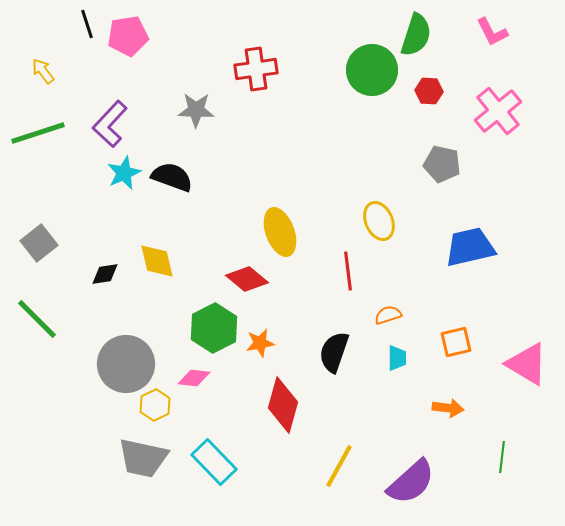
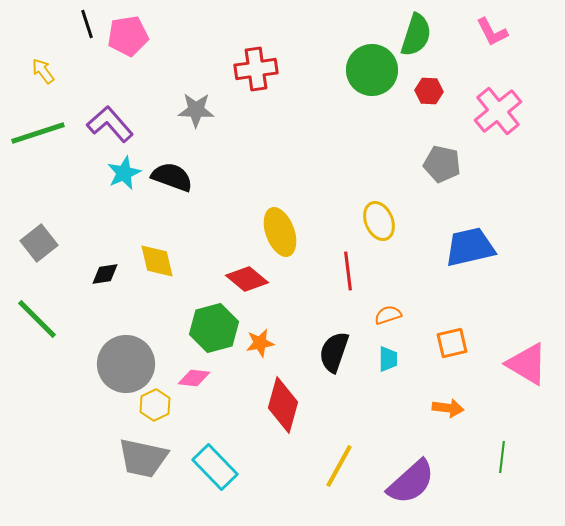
purple L-shape at (110, 124): rotated 96 degrees clockwise
green hexagon at (214, 328): rotated 12 degrees clockwise
orange square at (456, 342): moved 4 px left, 1 px down
cyan trapezoid at (397, 358): moved 9 px left, 1 px down
cyan rectangle at (214, 462): moved 1 px right, 5 px down
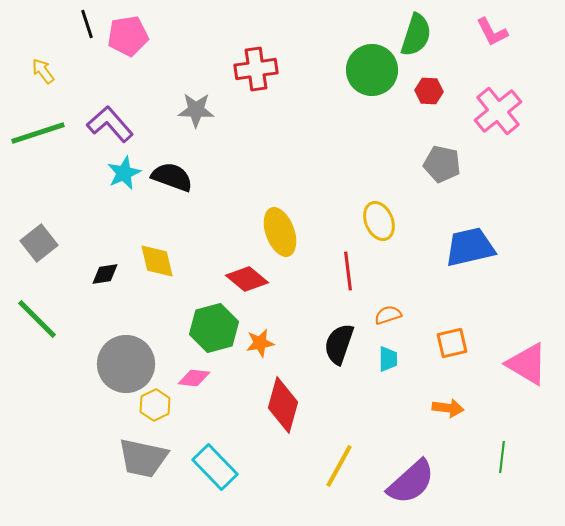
black semicircle at (334, 352): moved 5 px right, 8 px up
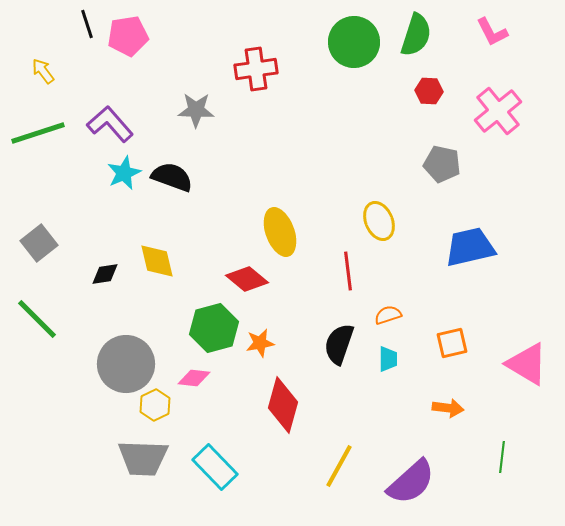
green circle at (372, 70): moved 18 px left, 28 px up
gray trapezoid at (143, 458): rotated 10 degrees counterclockwise
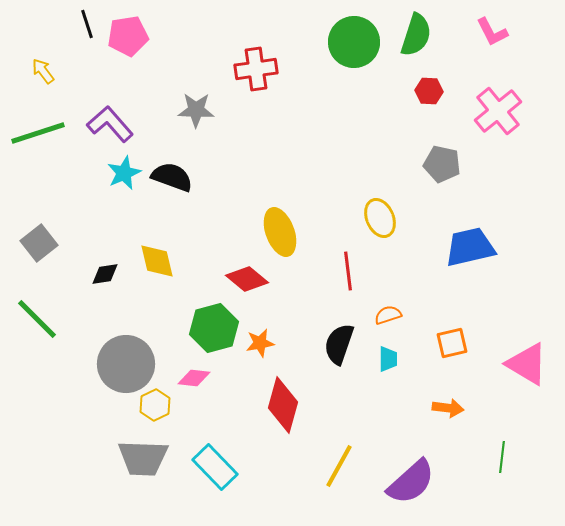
yellow ellipse at (379, 221): moved 1 px right, 3 px up
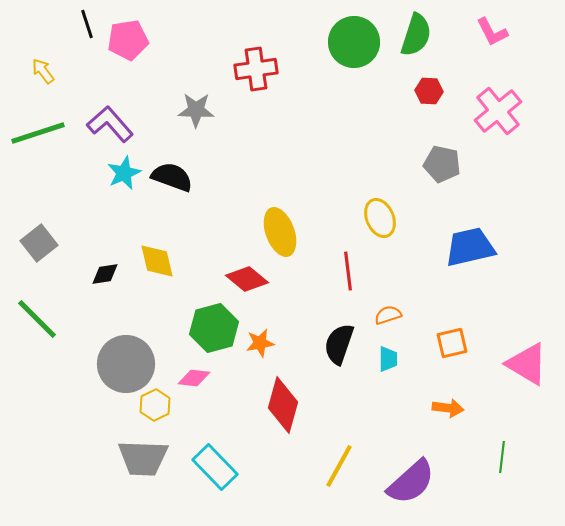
pink pentagon at (128, 36): moved 4 px down
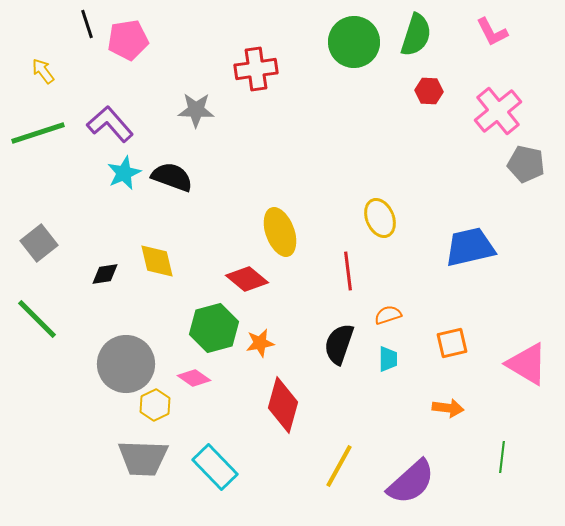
gray pentagon at (442, 164): moved 84 px right
pink diamond at (194, 378): rotated 28 degrees clockwise
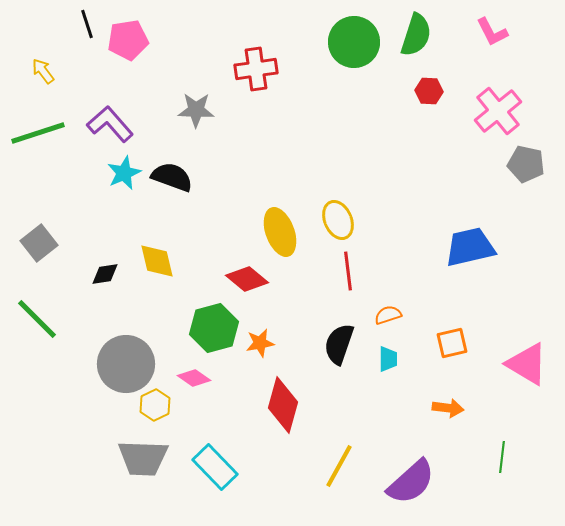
yellow ellipse at (380, 218): moved 42 px left, 2 px down
